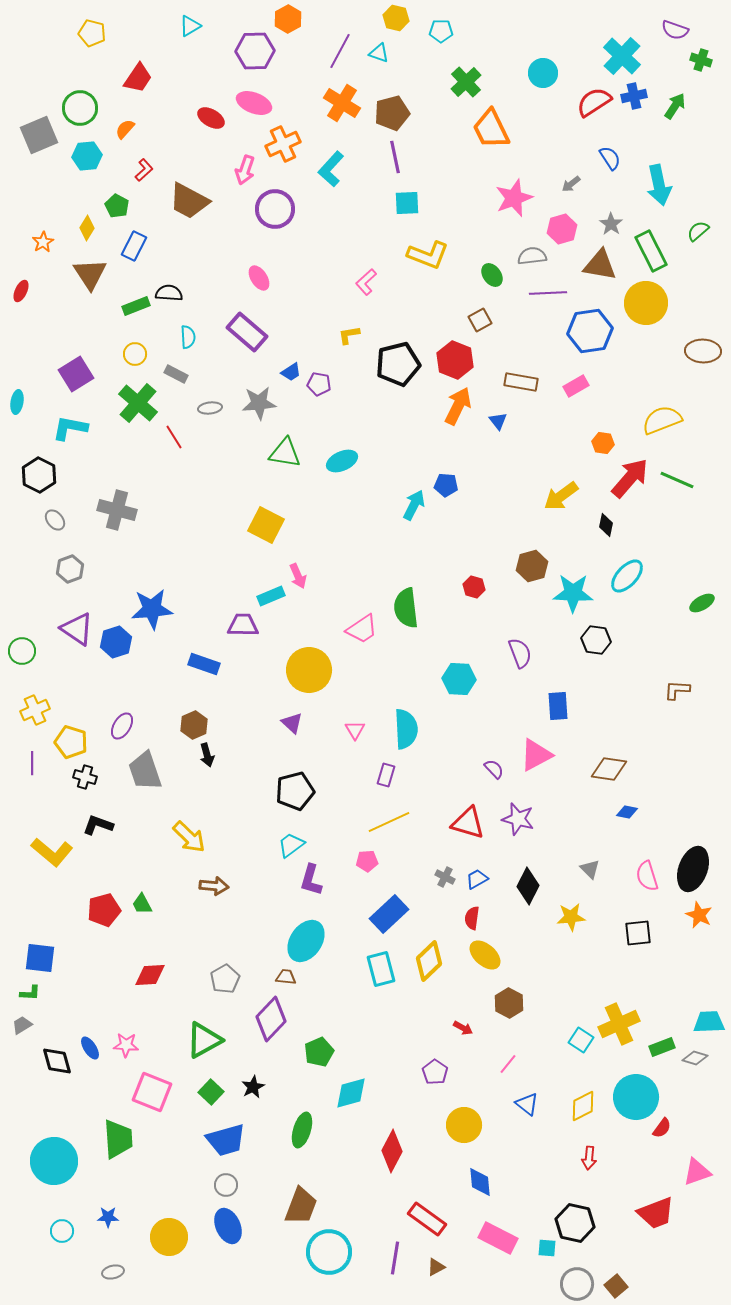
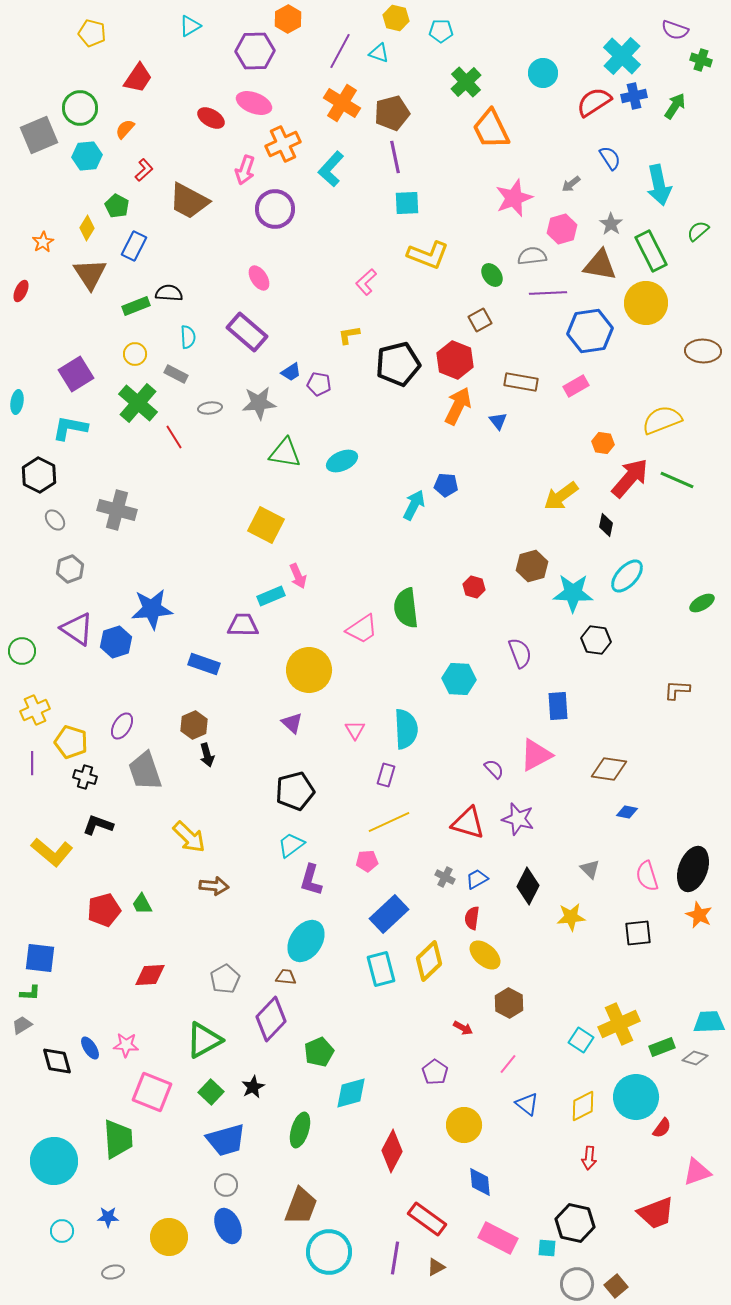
green ellipse at (302, 1130): moved 2 px left
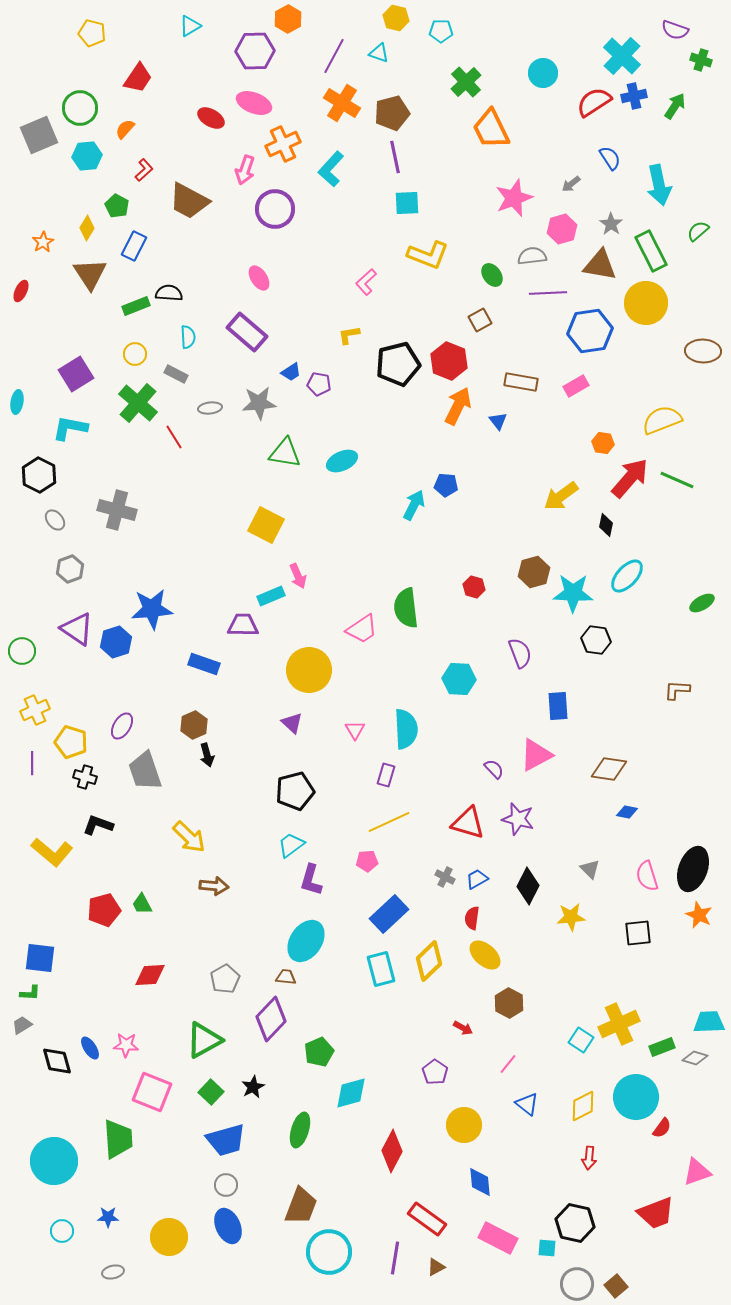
purple line at (340, 51): moved 6 px left, 5 px down
red hexagon at (455, 360): moved 6 px left, 1 px down
brown hexagon at (532, 566): moved 2 px right, 6 px down
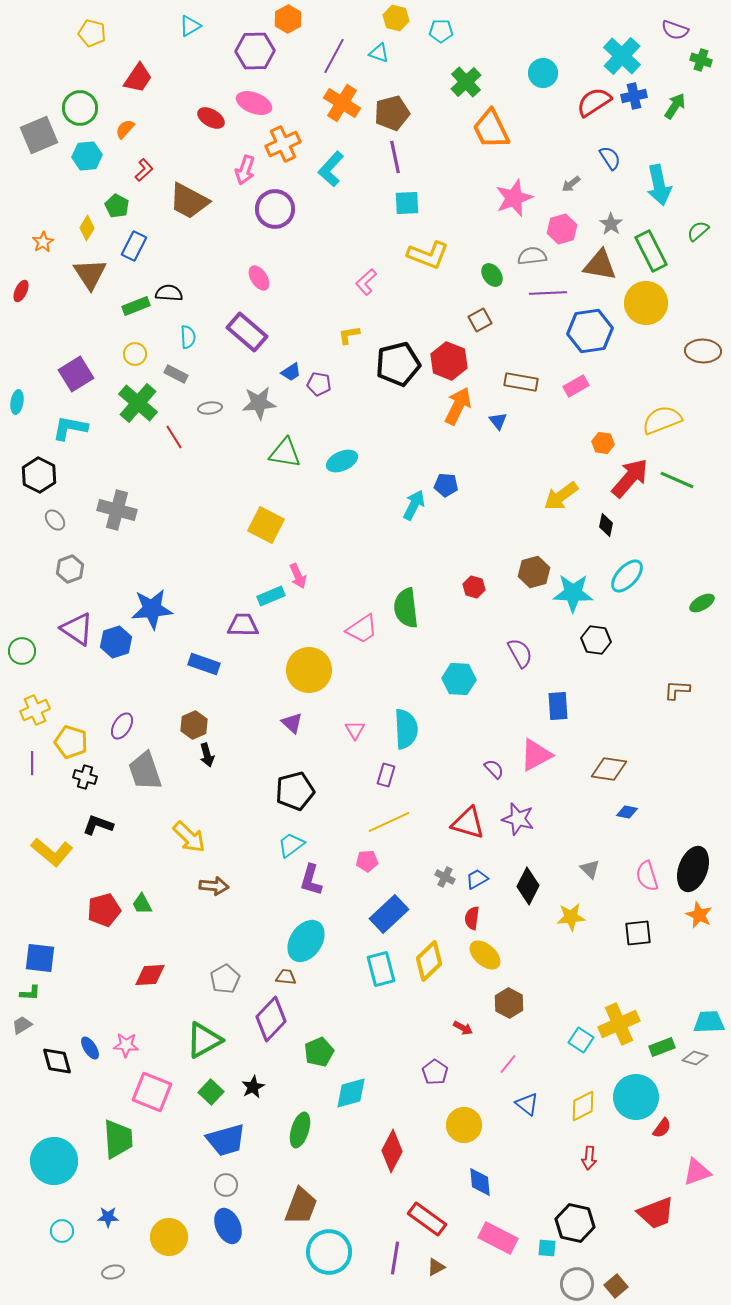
purple semicircle at (520, 653): rotated 8 degrees counterclockwise
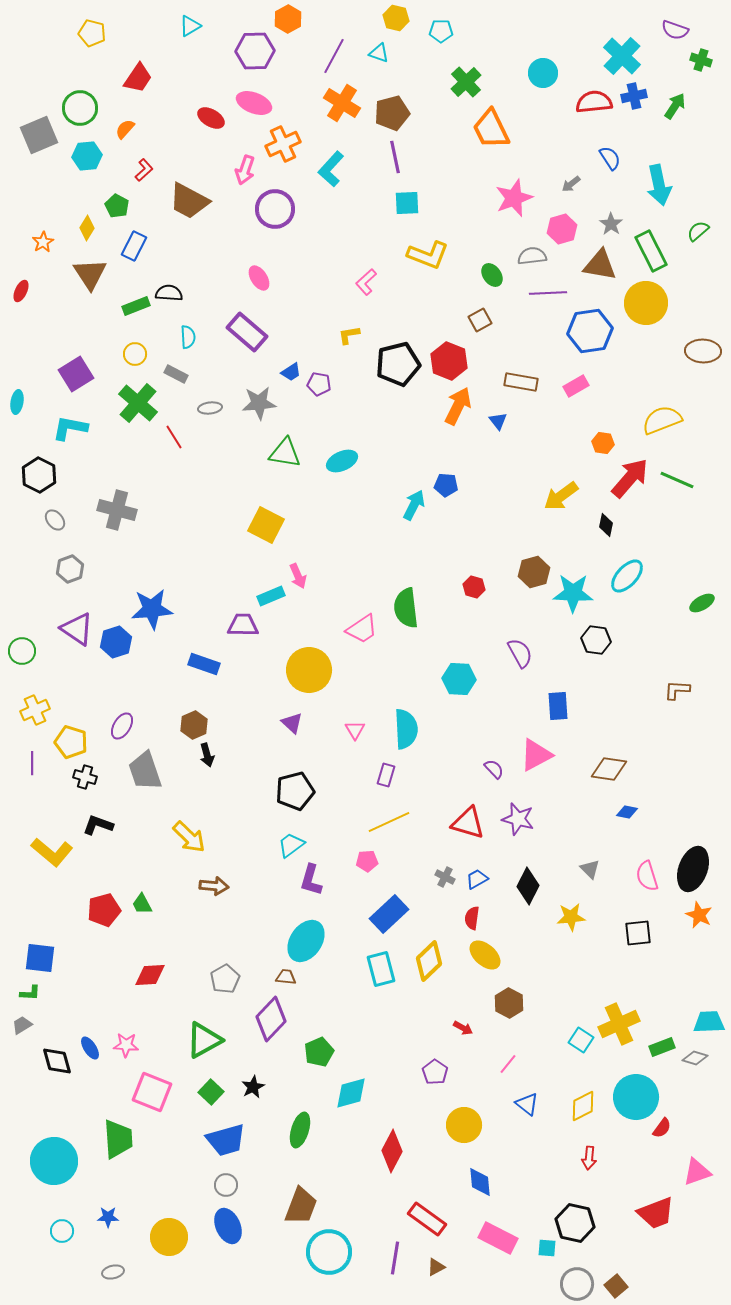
red semicircle at (594, 102): rotated 27 degrees clockwise
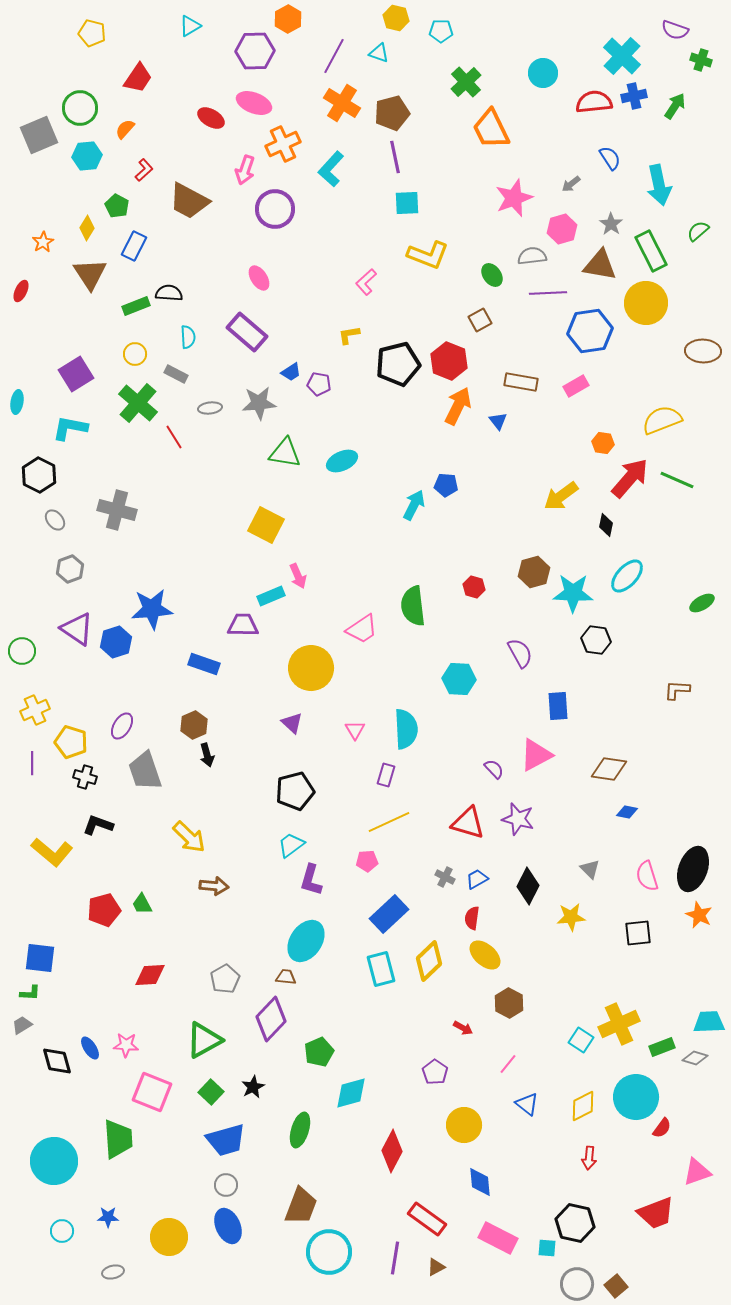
green semicircle at (406, 608): moved 7 px right, 2 px up
yellow circle at (309, 670): moved 2 px right, 2 px up
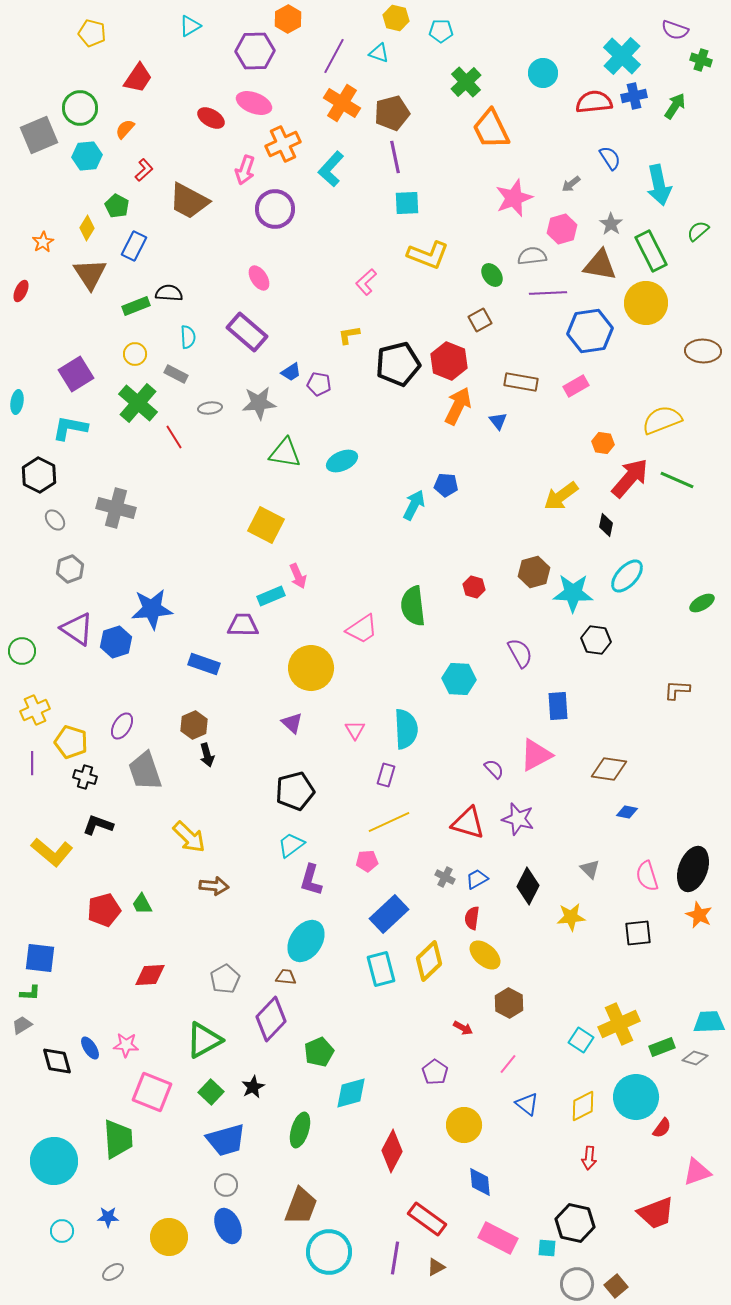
gray cross at (117, 510): moved 1 px left, 2 px up
gray ellipse at (113, 1272): rotated 20 degrees counterclockwise
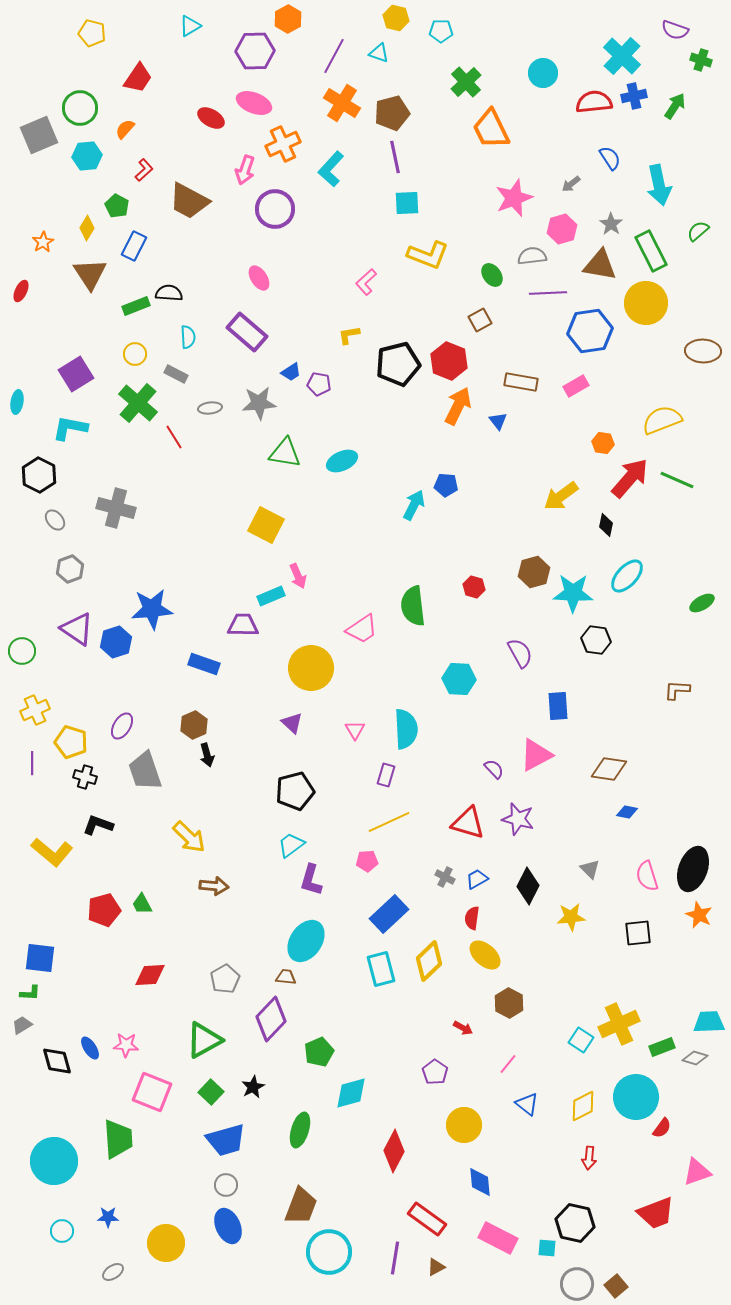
red diamond at (392, 1151): moved 2 px right
yellow circle at (169, 1237): moved 3 px left, 6 px down
